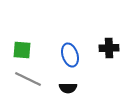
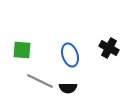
black cross: rotated 30 degrees clockwise
gray line: moved 12 px right, 2 px down
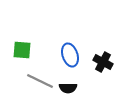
black cross: moved 6 px left, 14 px down
